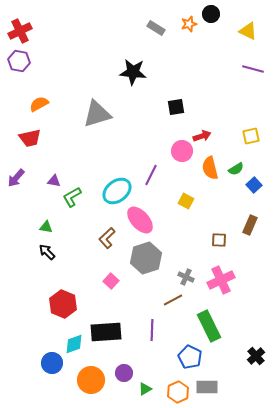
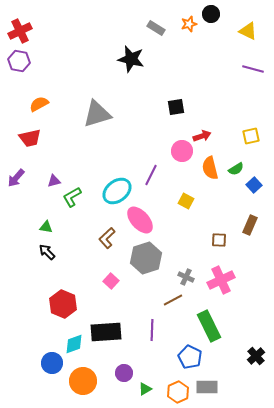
black star at (133, 72): moved 2 px left, 13 px up; rotated 8 degrees clockwise
purple triangle at (54, 181): rotated 24 degrees counterclockwise
orange circle at (91, 380): moved 8 px left, 1 px down
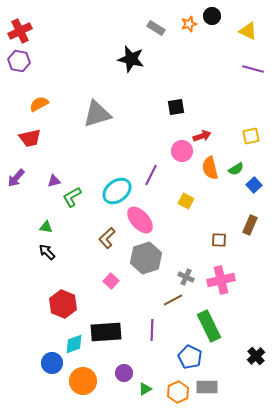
black circle at (211, 14): moved 1 px right, 2 px down
pink cross at (221, 280): rotated 12 degrees clockwise
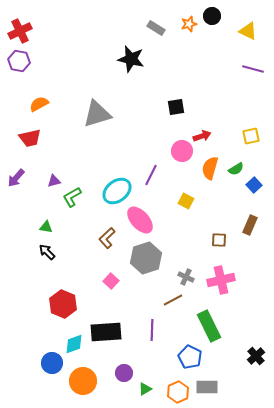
orange semicircle at (210, 168): rotated 30 degrees clockwise
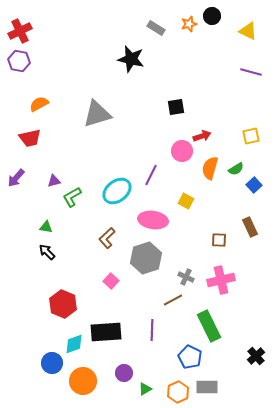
purple line at (253, 69): moved 2 px left, 3 px down
pink ellipse at (140, 220): moved 13 px right; rotated 40 degrees counterclockwise
brown rectangle at (250, 225): moved 2 px down; rotated 48 degrees counterclockwise
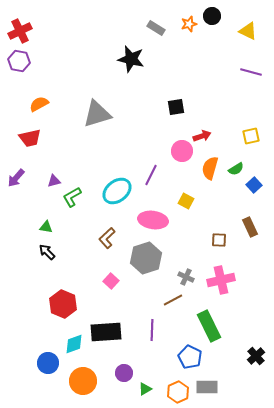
blue circle at (52, 363): moved 4 px left
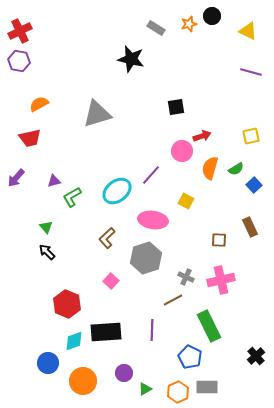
purple line at (151, 175): rotated 15 degrees clockwise
green triangle at (46, 227): rotated 40 degrees clockwise
red hexagon at (63, 304): moved 4 px right
cyan diamond at (74, 344): moved 3 px up
